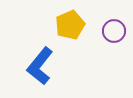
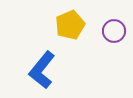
blue L-shape: moved 2 px right, 4 px down
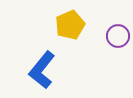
purple circle: moved 4 px right, 5 px down
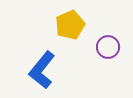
purple circle: moved 10 px left, 11 px down
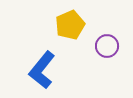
purple circle: moved 1 px left, 1 px up
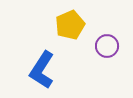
blue L-shape: rotated 6 degrees counterclockwise
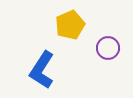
purple circle: moved 1 px right, 2 px down
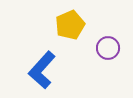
blue L-shape: rotated 9 degrees clockwise
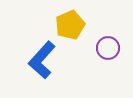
blue L-shape: moved 10 px up
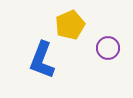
blue L-shape: rotated 21 degrees counterclockwise
